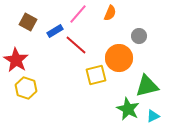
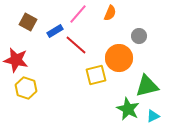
red star: rotated 20 degrees counterclockwise
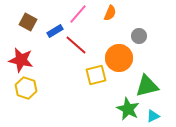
red star: moved 5 px right
